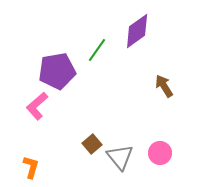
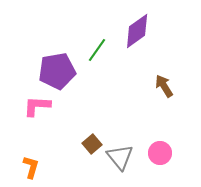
pink L-shape: rotated 44 degrees clockwise
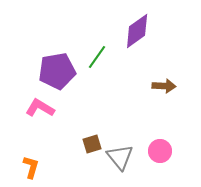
green line: moved 7 px down
brown arrow: rotated 125 degrees clockwise
pink L-shape: moved 3 px right, 2 px down; rotated 28 degrees clockwise
brown square: rotated 24 degrees clockwise
pink circle: moved 2 px up
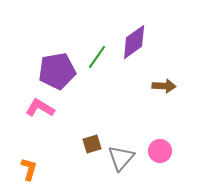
purple diamond: moved 3 px left, 11 px down
gray triangle: moved 1 px right, 1 px down; rotated 20 degrees clockwise
orange L-shape: moved 2 px left, 2 px down
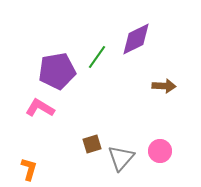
purple diamond: moved 2 px right, 3 px up; rotated 9 degrees clockwise
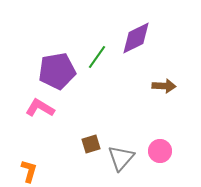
purple diamond: moved 1 px up
brown square: moved 1 px left
orange L-shape: moved 2 px down
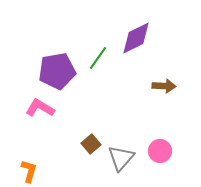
green line: moved 1 px right, 1 px down
brown square: rotated 24 degrees counterclockwise
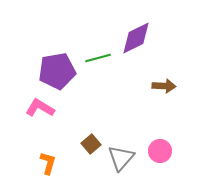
green line: rotated 40 degrees clockwise
orange L-shape: moved 19 px right, 8 px up
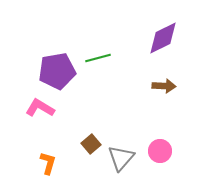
purple diamond: moved 27 px right
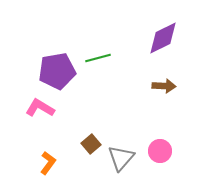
orange L-shape: rotated 20 degrees clockwise
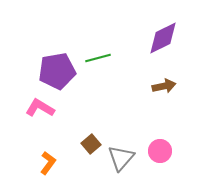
brown arrow: rotated 15 degrees counterclockwise
